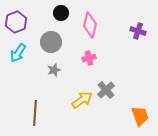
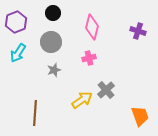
black circle: moved 8 px left
pink diamond: moved 2 px right, 2 px down
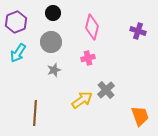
pink cross: moved 1 px left
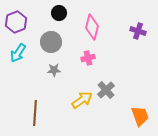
black circle: moved 6 px right
gray star: rotated 16 degrees clockwise
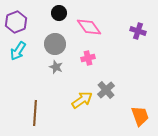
pink diamond: moved 3 px left; rotated 50 degrees counterclockwise
gray circle: moved 4 px right, 2 px down
cyan arrow: moved 2 px up
gray star: moved 2 px right, 3 px up; rotated 24 degrees clockwise
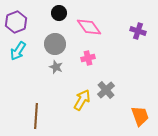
yellow arrow: rotated 25 degrees counterclockwise
brown line: moved 1 px right, 3 px down
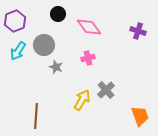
black circle: moved 1 px left, 1 px down
purple hexagon: moved 1 px left, 1 px up
gray circle: moved 11 px left, 1 px down
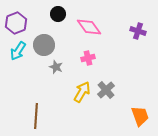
purple hexagon: moved 1 px right, 2 px down
yellow arrow: moved 8 px up
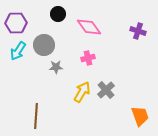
purple hexagon: rotated 20 degrees clockwise
gray star: rotated 24 degrees counterclockwise
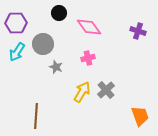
black circle: moved 1 px right, 1 px up
gray circle: moved 1 px left, 1 px up
cyan arrow: moved 1 px left, 1 px down
gray star: rotated 24 degrees clockwise
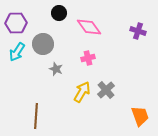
gray star: moved 2 px down
